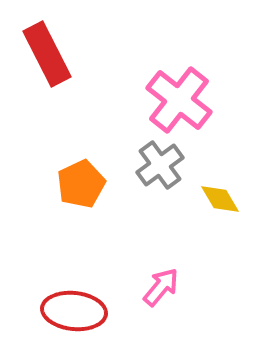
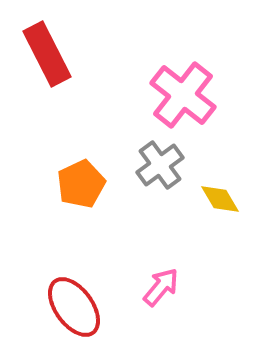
pink cross: moved 4 px right, 5 px up
red ellipse: moved 4 px up; rotated 48 degrees clockwise
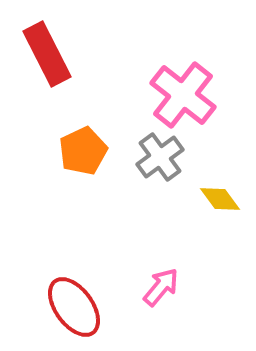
gray cross: moved 8 px up
orange pentagon: moved 2 px right, 33 px up
yellow diamond: rotated 6 degrees counterclockwise
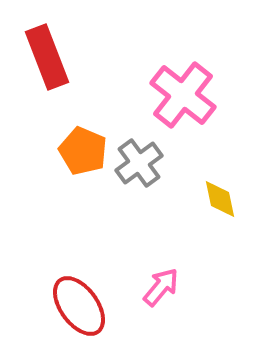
red rectangle: moved 3 px down; rotated 6 degrees clockwise
orange pentagon: rotated 24 degrees counterclockwise
gray cross: moved 21 px left, 6 px down
yellow diamond: rotated 24 degrees clockwise
red ellipse: moved 5 px right, 1 px up
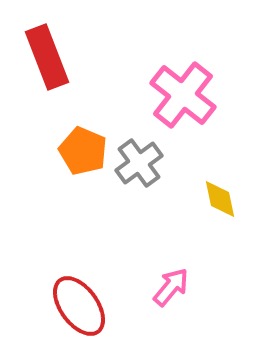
pink arrow: moved 10 px right
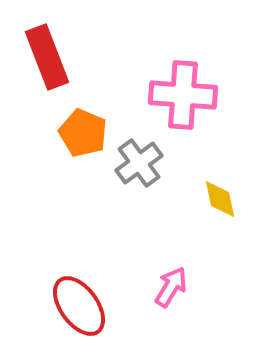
pink cross: rotated 34 degrees counterclockwise
orange pentagon: moved 18 px up
pink arrow: rotated 9 degrees counterclockwise
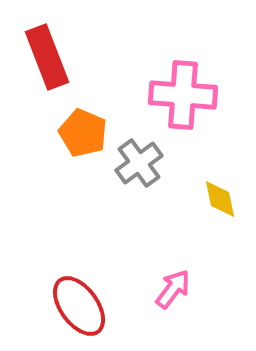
pink arrow: moved 2 px right, 2 px down; rotated 6 degrees clockwise
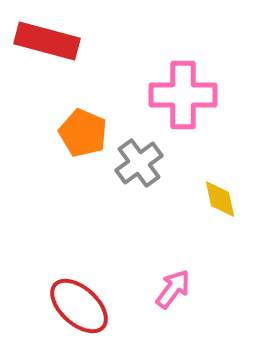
red rectangle: moved 16 px up; rotated 54 degrees counterclockwise
pink cross: rotated 4 degrees counterclockwise
red ellipse: rotated 12 degrees counterclockwise
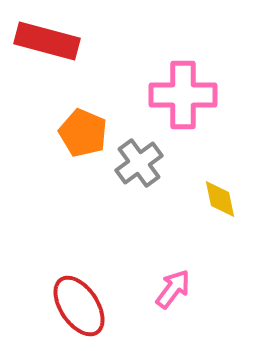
red ellipse: rotated 14 degrees clockwise
